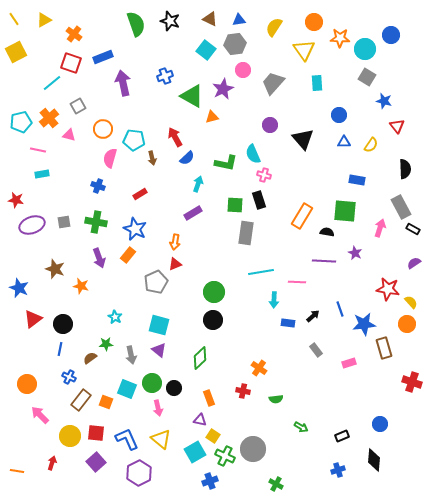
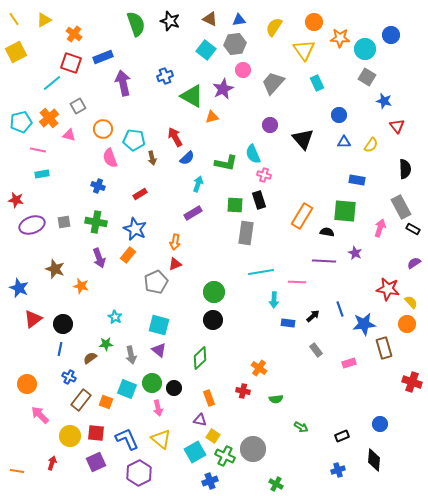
cyan rectangle at (317, 83): rotated 21 degrees counterclockwise
pink semicircle at (110, 158): rotated 36 degrees counterclockwise
purple square at (96, 462): rotated 18 degrees clockwise
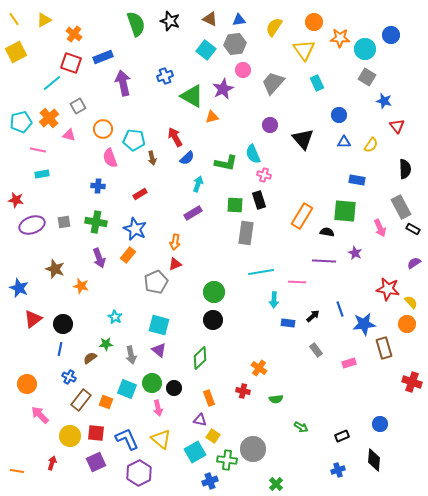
blue cross at (98, 186): rotated 16 degrees counterclockwise
pink arrow at (380, 228): rotated 138 degrees clockwise
green cross at (225, 456): moved 2 px right, 4 px down; rotated 18 degrees counterclockwise
green cross at (276, 484): rotated 16 degrees clockwise
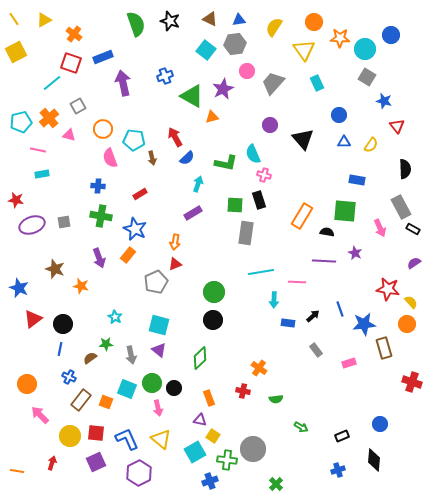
pink circle at (243, 70): moved 4 px right, 1 px down
green cross at (96, 222): moved 5 px right, 6 px up
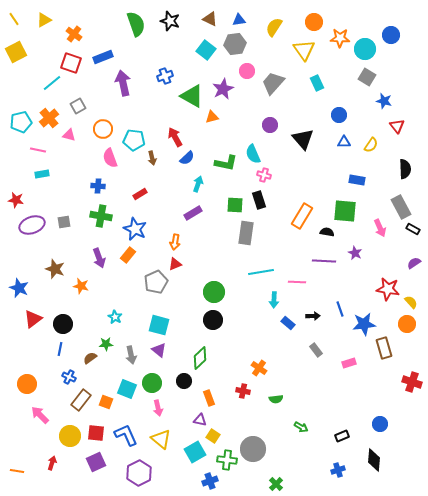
black arrow at (313, 316): rotated 40 degrees clockwise
blue rectangle at (288, 323): rotated 32 degrees clockwise
black circle at (174, 388): moved 10 px right, 7 px up
blue L-shape at (127, 439): moved 1 px left, 4 px up
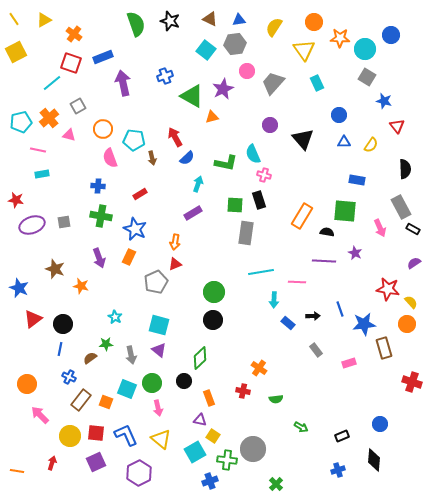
orange rectangle at (128, 255): moved 1 px right, 2 px down; rotated 14 degrees counterclockwise
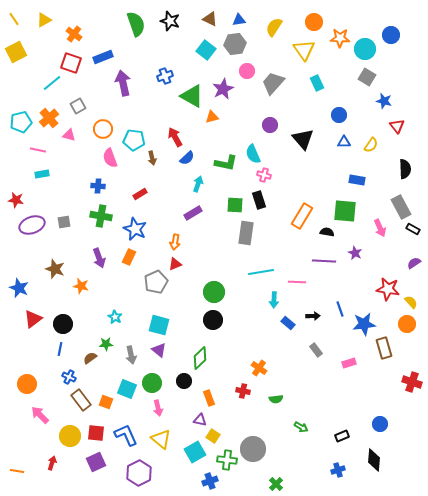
brown rectangle at (81, 400): rotated 75 degrees counterclockwise
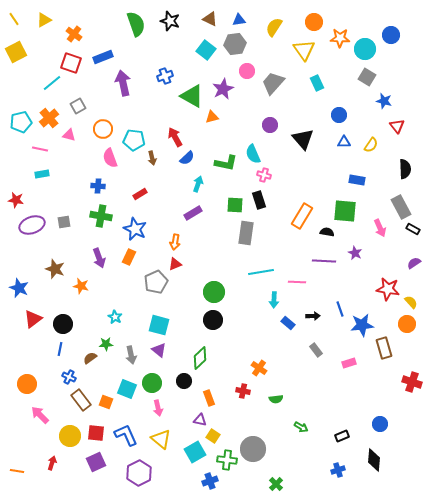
pink line at (38, 150): moved 2 px right, 1 px up
blue star at (364, 324): moved 2 px left, 1 px down
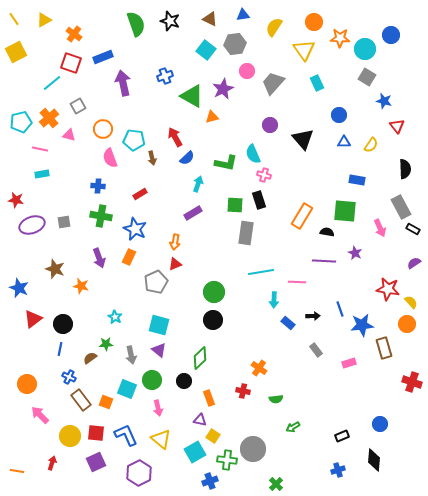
blue triangle at (239, 20): moved 4 px right, 5 px up
green circle at (152, 383): moved 3 px up
green arrow at (301, 427): moved 8 px left; rotated 120 degrees clockwise
